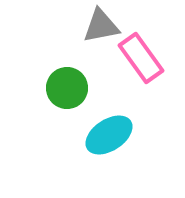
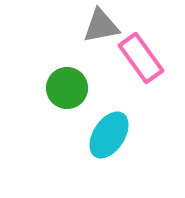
cyan ellipse: rotated 24 degrees counterclockwise
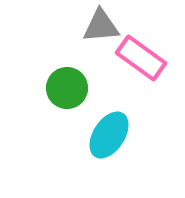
gray triangle: rotated 6 degrees clockwise
pink rectangle: rotated 18 degrees counterclockwise
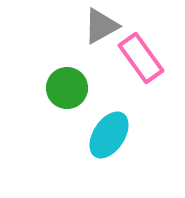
gray triangle: rotated 24 degrees counterclockwise
pink rectangle: rotated 18 degrees clockwise
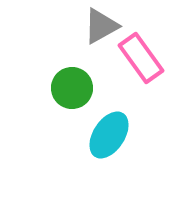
green circle: moved 5 px right
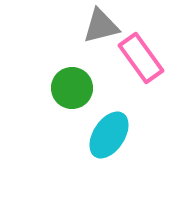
gray triangle: rotated 15 degrees clockwise
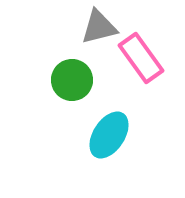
gray triangle: moved 2 px left, 1 px down
green circle: moved 8 px up
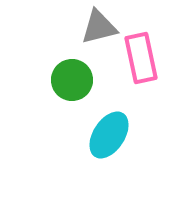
pink rectangle: rotated 24 degrees clockwise
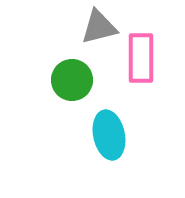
pink rectangle: rotated 12 degrees clockwise
cyan ellipse: rotated 45 degrees counterclockwise
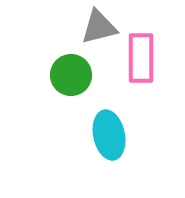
green circle: moved 1 px left, 5 px up
